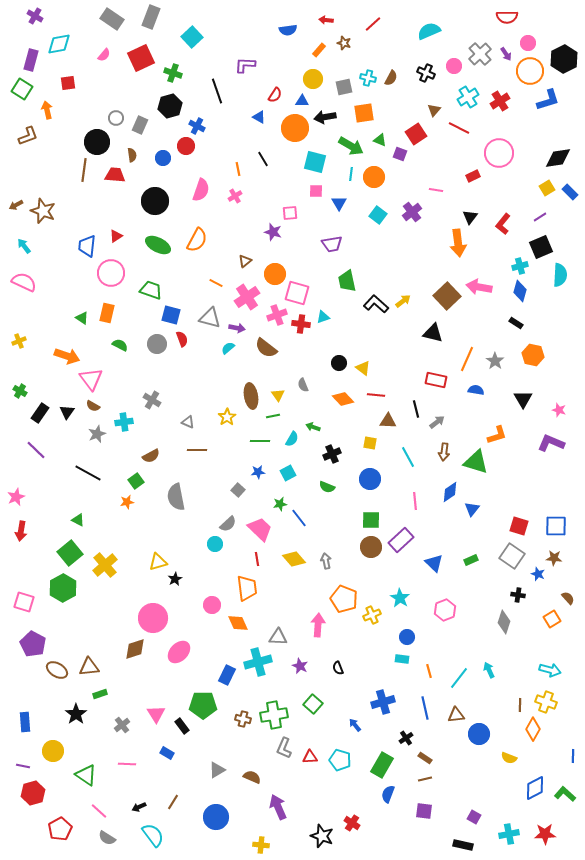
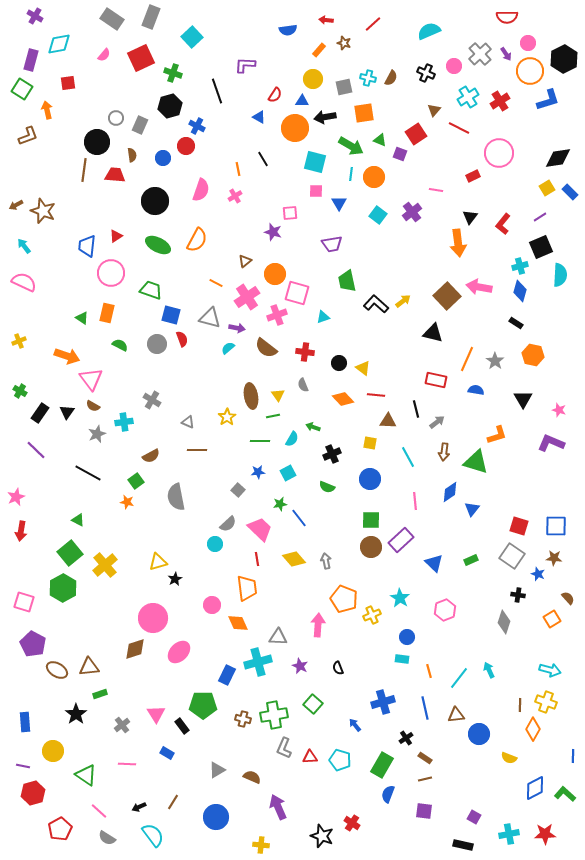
red cross at (301, 324): moved 4 px right, 28 px down
orange star at (127, 502): rotated 24 degrees clockwise
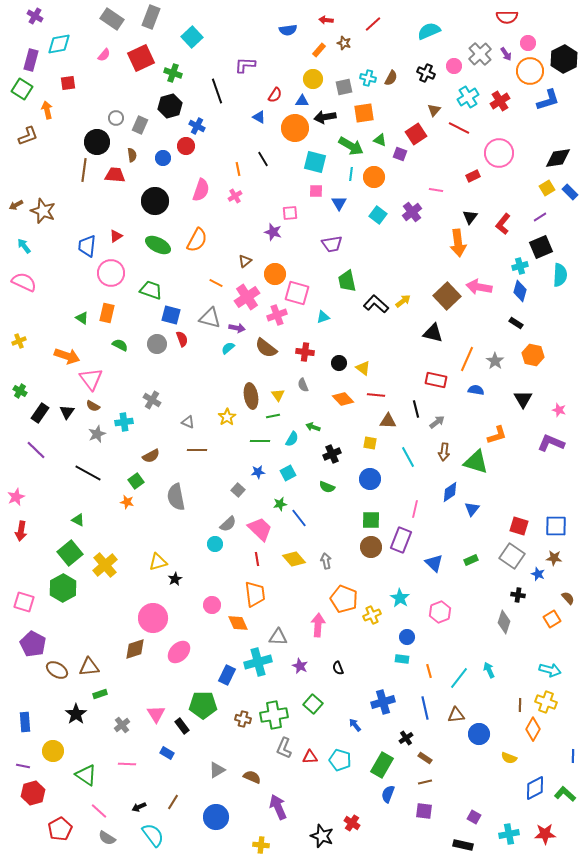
pink line at (415, 501): moved 8 px down; rotated 18 degrees clockwise
purple rectangle at (401, 540): rotated 25 degrees counterclockwise
orange trapezoid at (247, 588): moved 8 px right, 6 px down
pink hexagon at (445, 610): moved 5 px left, 2 px down
brown line at (425, 779): moved 3 px down
